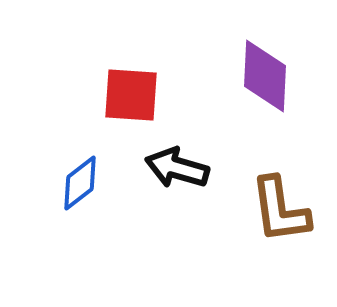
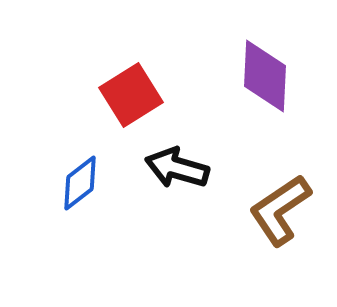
red square: rotated 36 degrees counterclockwise
brown L-shape: rotated 64 degrees clockwise
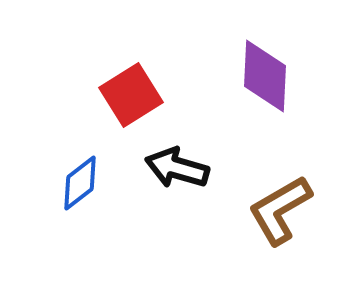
brown L-shape: rotated 4 degrees clockwise
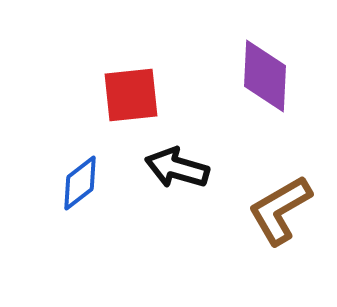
red square: rotated 26 degrees clockwise
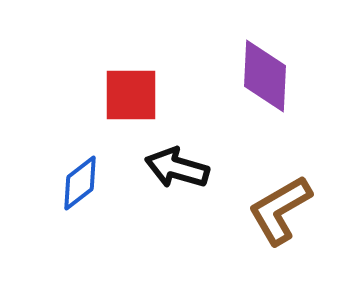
red square: rotated 6 degrees clockwise
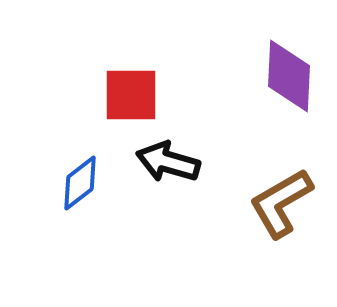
purple diamond: moved 24 px right
black arrow: moved 9 px left, 6 px up
brown L-shape: moved 1 px right, 7 px up
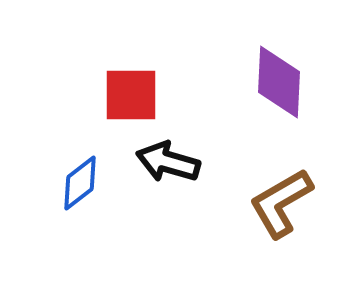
purple diamond: moved 10 px left, 6 px down
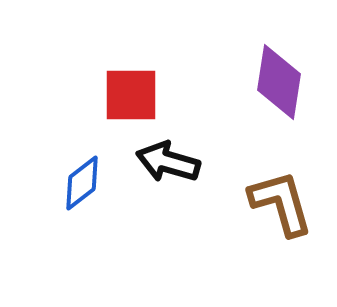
purple diamond: rotated 6 degrees clockwise
blue diamond: moved 2 px right
brown L-shape: rotated 104 degrees clockwise
